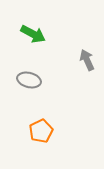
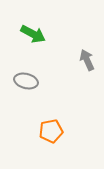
gray ellipse: moved 3 px left, 1 px down
orange pentagon: moved 10 px right; rotated 15 degrees clockwise
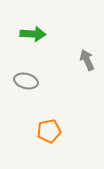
green arrow: rotated 25 degrees counterclockwise
orange pentagon: moved 2 px left
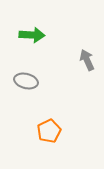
green arrow: moved 1 px left, 1 px down
orange pentagon: rotated 15 degrees counterclockwise
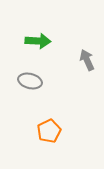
green arrow: moved 6 px right, 6 px down
gray ellipse: moved 4 px right
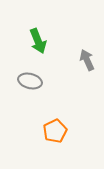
green arrow: rotated 65 degrees clockwise
orange pentagon: moved 6 px right
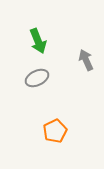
gray arrow: moved 1 px left
gray ellipse: moved 7 px right, 3 px up; rotated 40 degrees counterclockwise
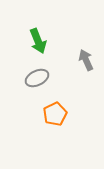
orange pentagon: moved 17 px up
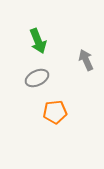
orange pentagon: moved 2 px up; rotated 20 degrees clockwise
